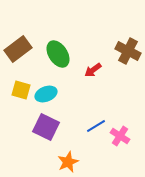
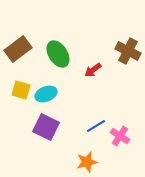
orange star: moved 19 px right; rotated 10 degrees clockwise
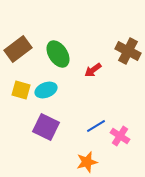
cyan ellipse: moved 4 px up
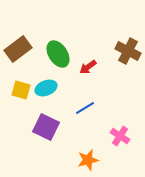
red arrow: moved 5 px left, 3 px up
cyan ellipse: moved 2 px up
blue line: moved 11 px left, 18 px up
orange star: moved 1 px right, 2 px up
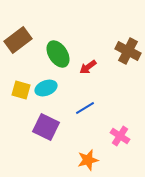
brown rectangle: moved 9 px up
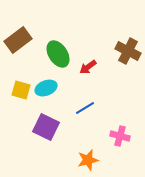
pink cross: rotated 18 degrees counterclockwise
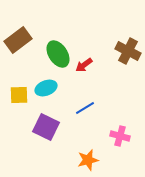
red arrow: moved 4 px left, 2 px up
yellow square: moved 2 px left, 5 px down; rotated 18 degrees counterclockwise
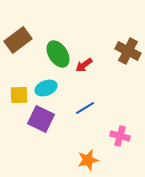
purple square: moved 5 px left, 8 px up
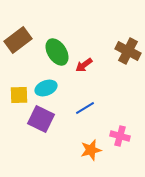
green ellipse: moved 1 px left, 2 px up
orange star: moved 3 px right, 10 px up
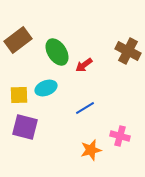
purple square: moved 16 px left, 8 px down; rotated 12 degrees counterclockwise
